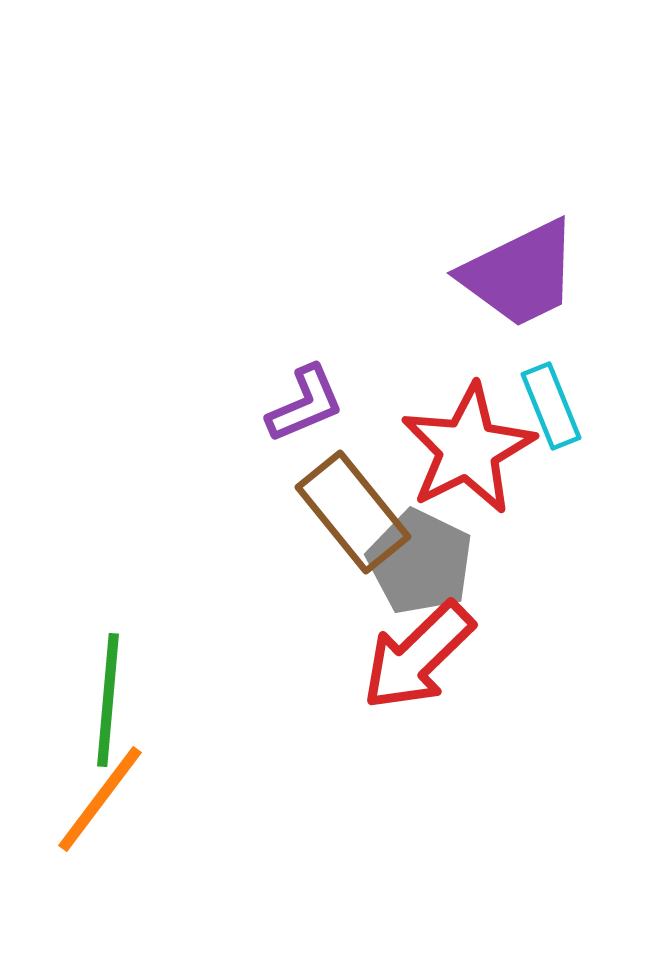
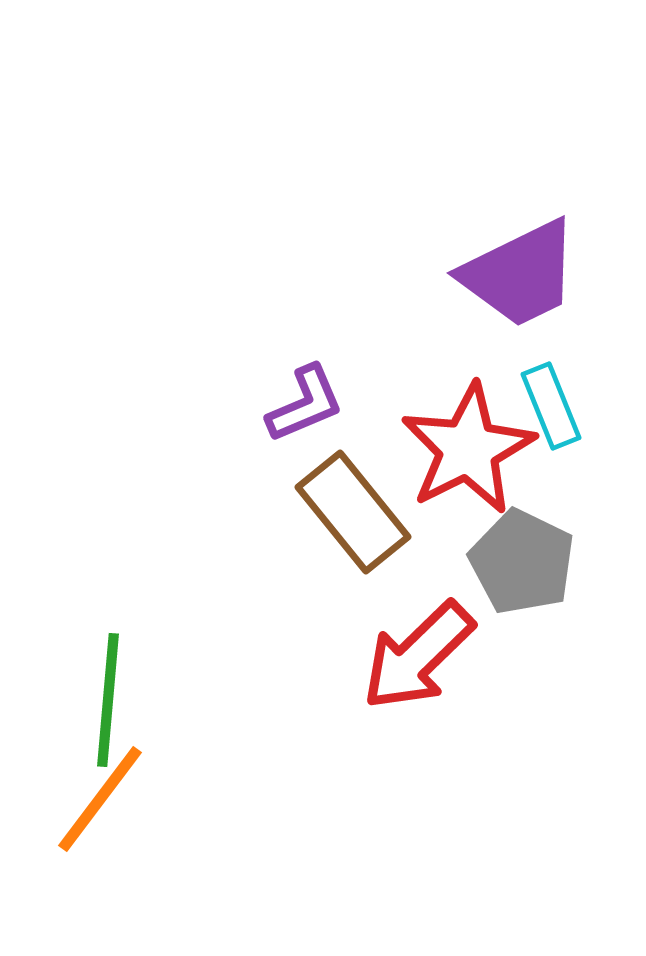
gray pentagon: moved 102 px right
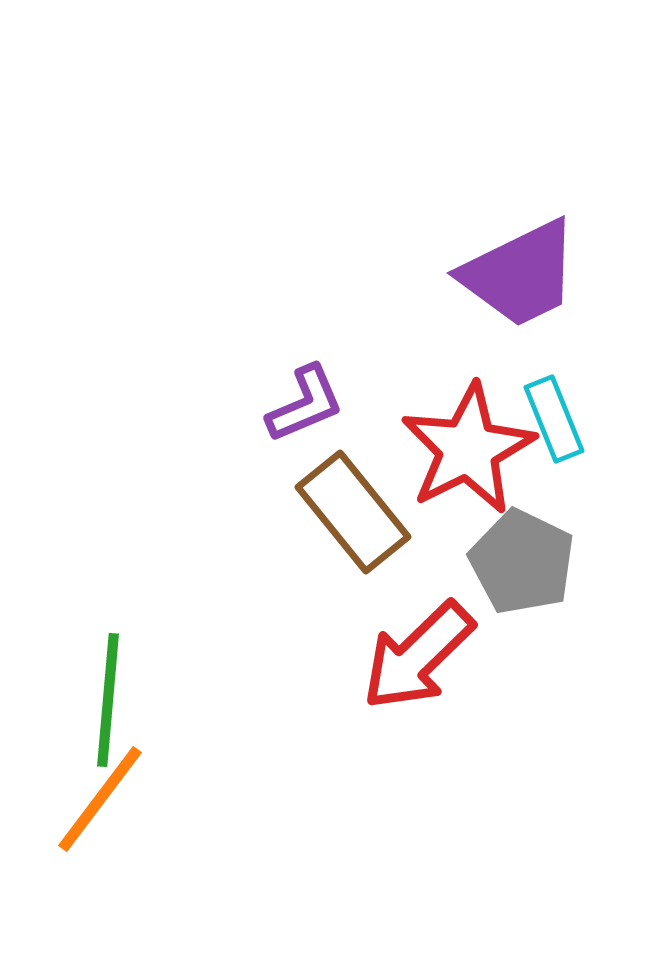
cyan rectangle: moved 3 px right, 13 px down
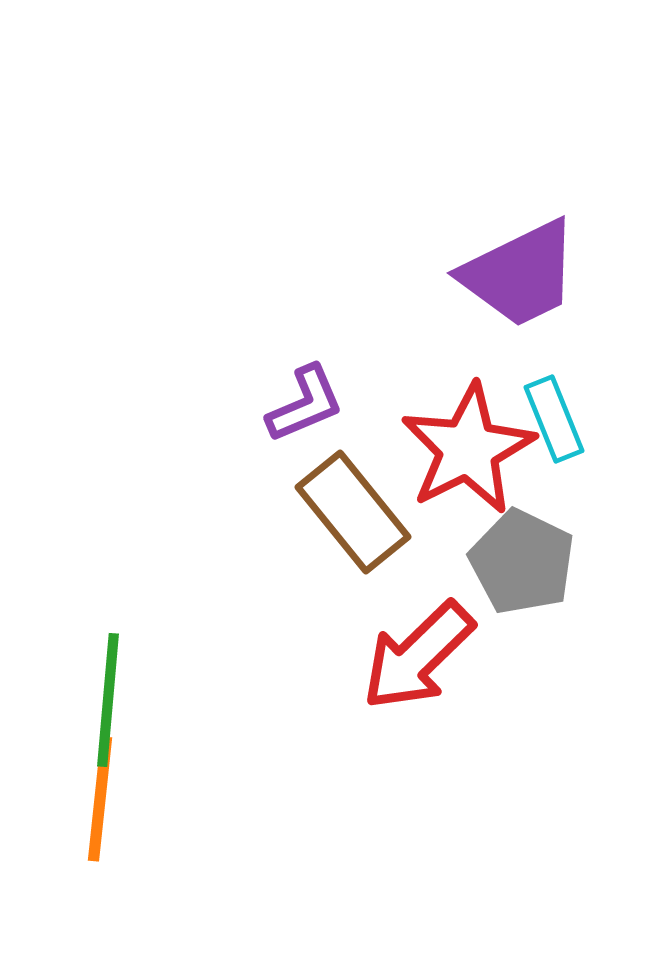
orange line: rotated 31 degrees counterclockwise
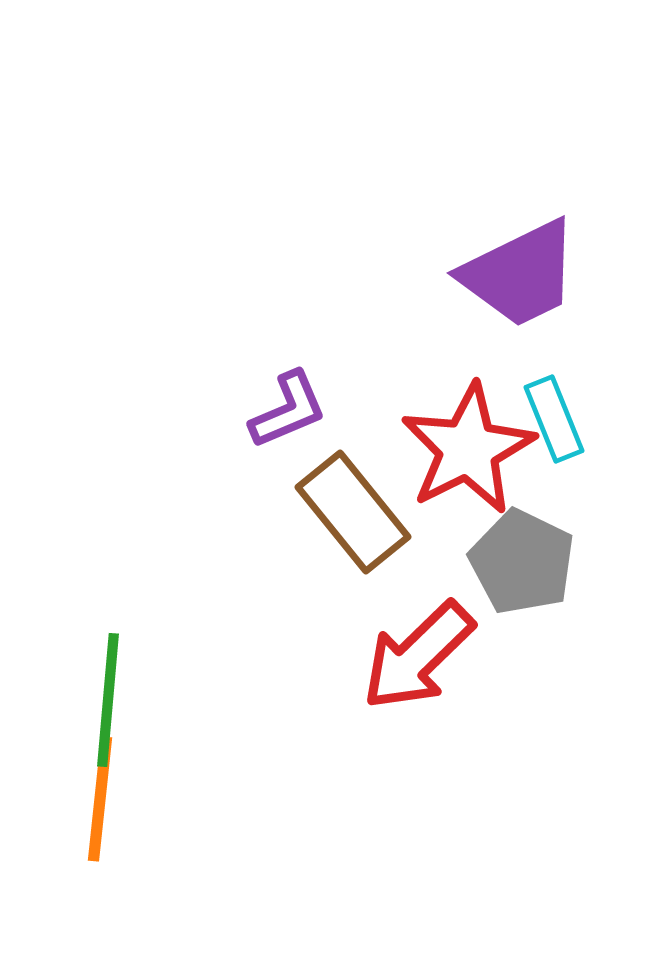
purple L-shape: moved 17 px left, 6 px down
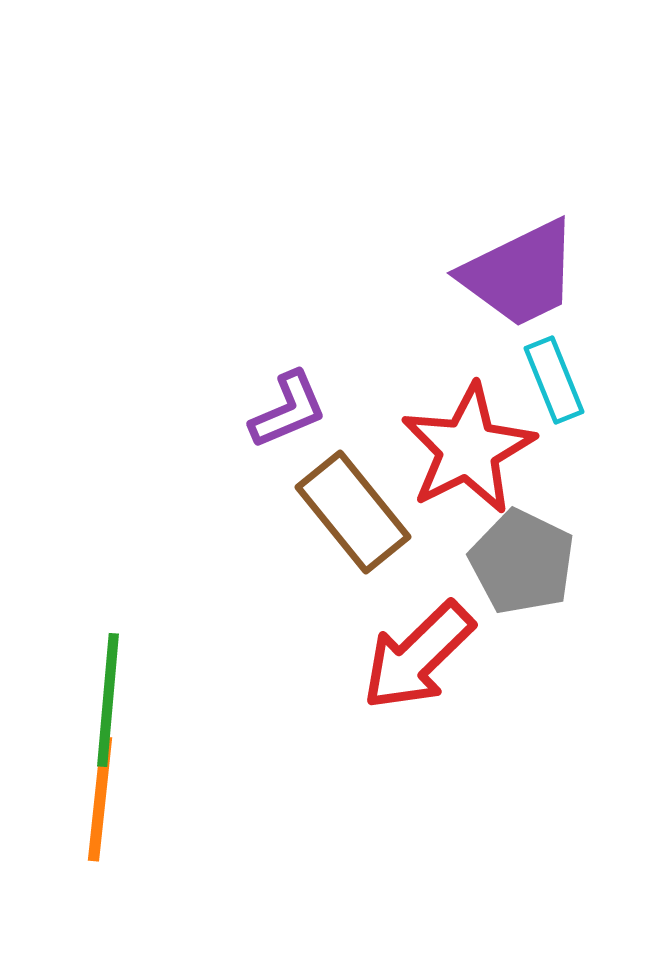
cyan rectangle: moved 39 px up
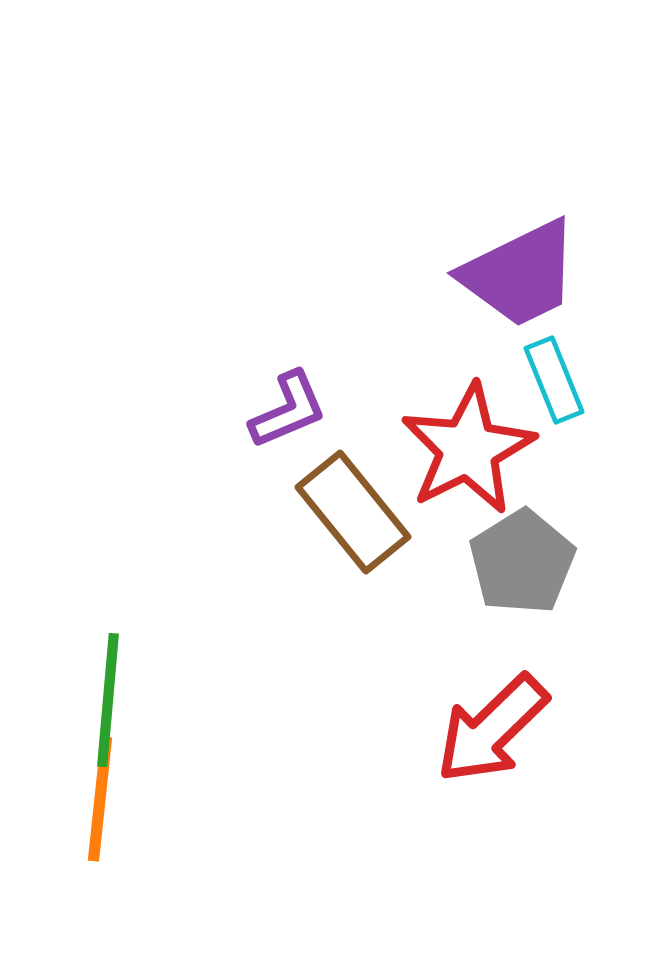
gray pentagon: rotated 14 degrees clockwise
red arrow: moved 74 px right, 73 px down
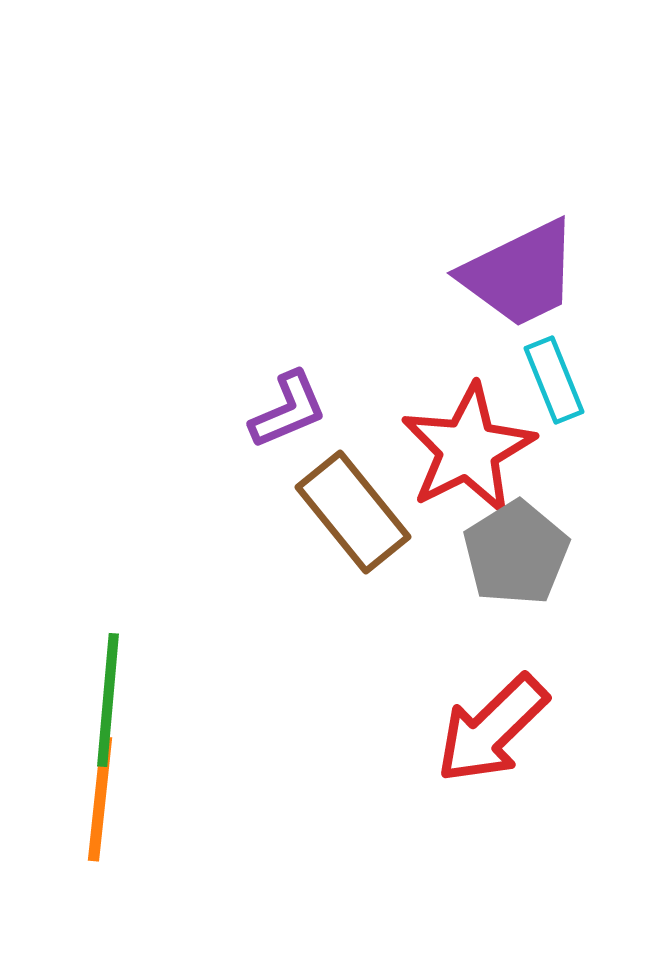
gray pentagon: moved 6 px left, 9 px up
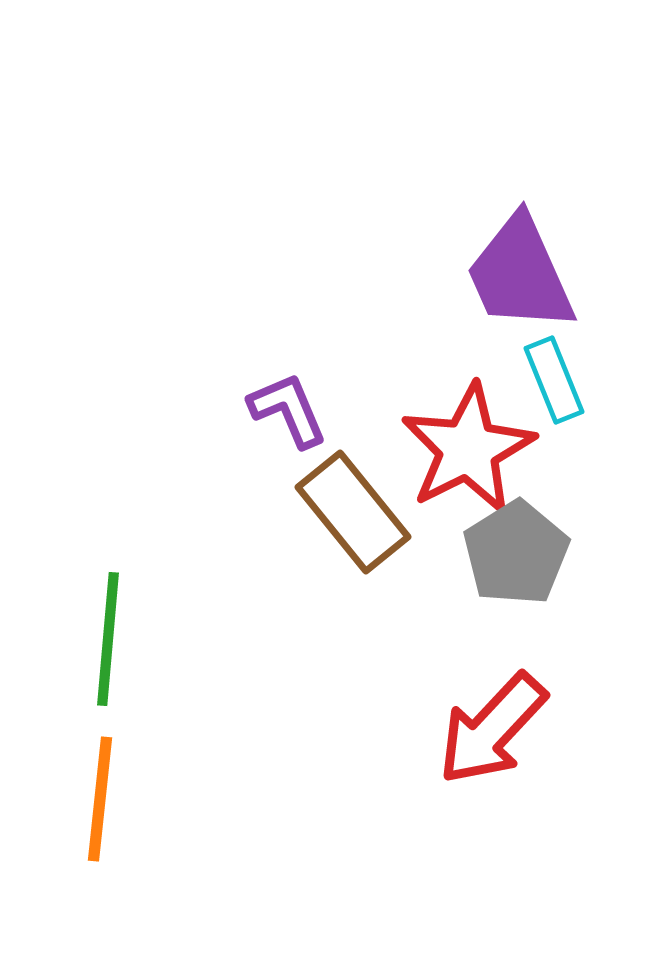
purple trapezoid: rotated 92 degrees clockwise
purple L-shape: rotated 90 degrees counterclockwise
green line: moved 61 px up
red arrow: rotated 3 degrees counterclockwise
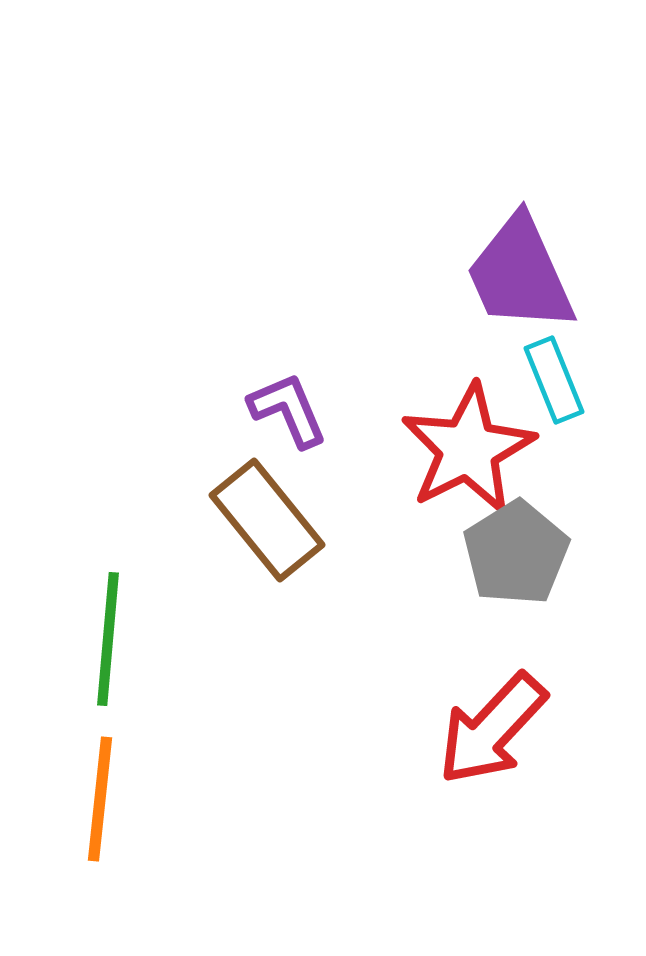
brown rectangle: moved 86 px left, 8 px down
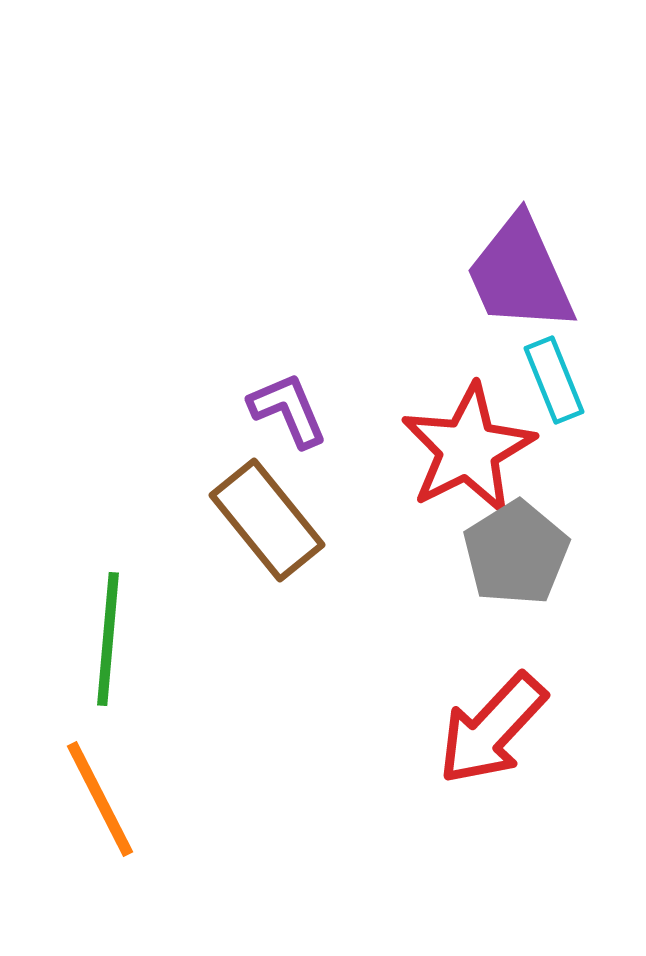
orange line: rotated 33 degrees counterclockwise
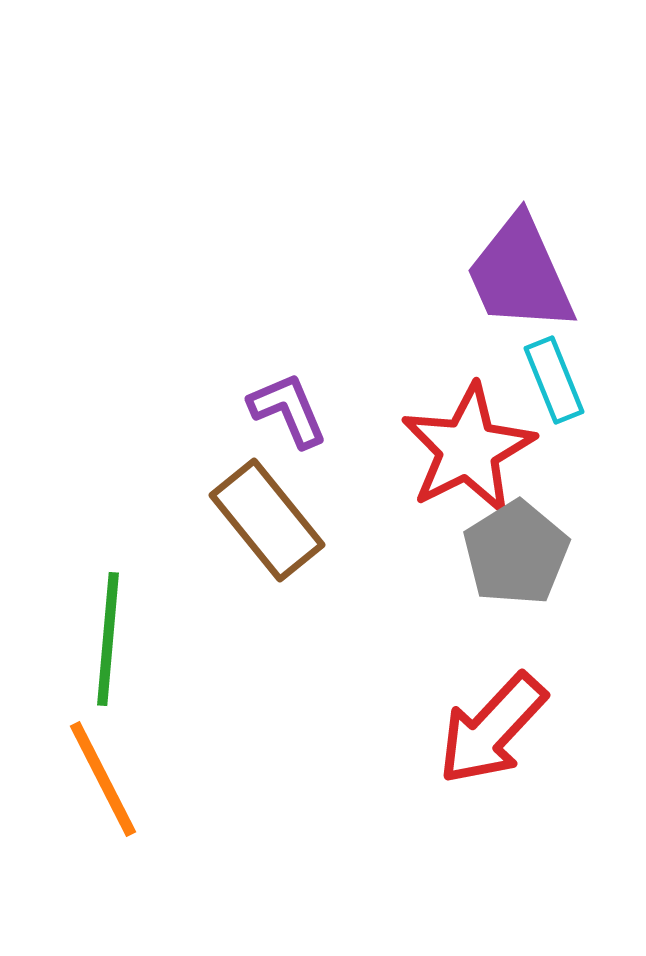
orange line: moved 3 px right, 20 px up
